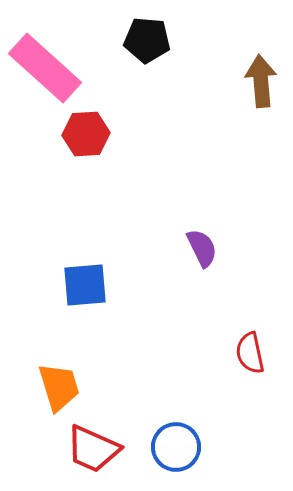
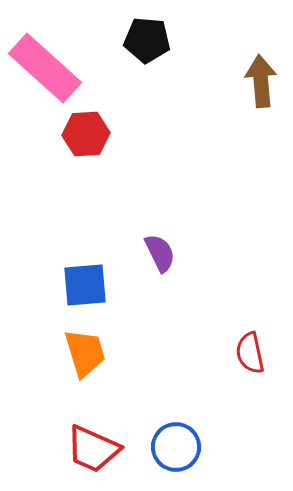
purple semicircle: moved 42 px left, 5 px down
orange trapezoid: moved 26 px right, 34 px up
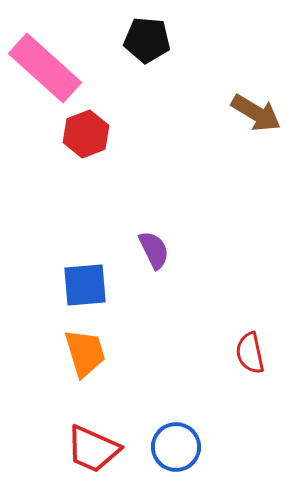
brown arrow: moved 5 px left, 32 px down; rotated 126 degrees clockwise
red hexagon: rotated 18 degrees counterclockwise
purple semicircle: moved 6 px left, 3 px up
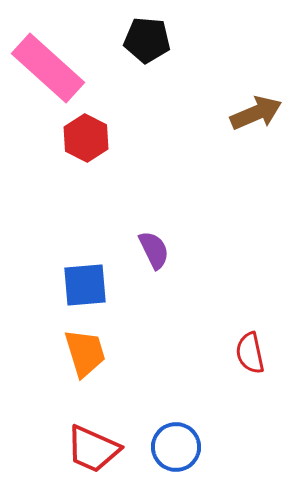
pink rectangle: moved 3 px right
brown arrow: rotated 54 degrees counterclockwise
red hexagon: moved 4 px down; rotated 12 degrees counterclockwise
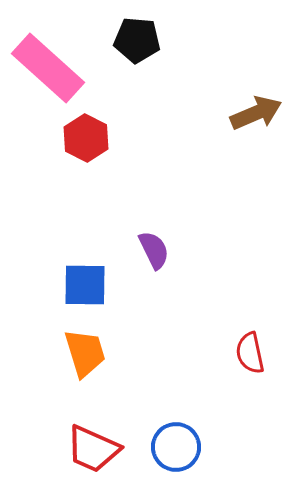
black pentagon: moved 10 px left
blue square: rotated 6 degrees clockwise
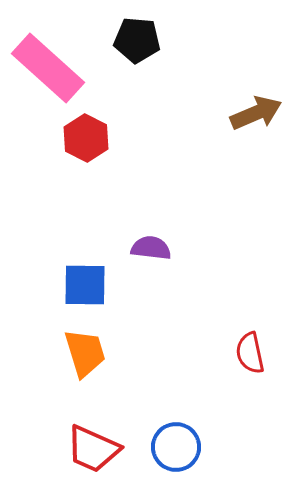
purple semicircle: moved 3 px left, 2 px up; rotated 57 degrees counterclockwise
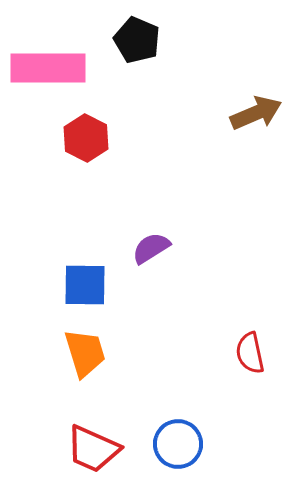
black pentagon: rotated 18 degrees clockwise
pink rectangle: rotated 42 degrees counterclockwise
purple semicircle: rotated 39 degrees counterclockwise
blue circle: moved 2 px right, 3 px up
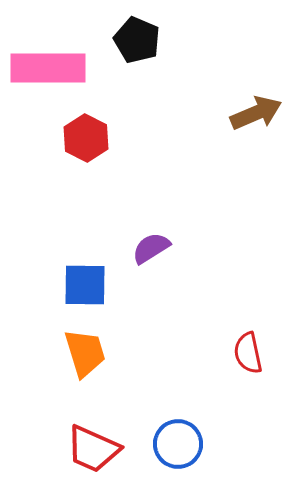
red semicircle: moved 2 px left
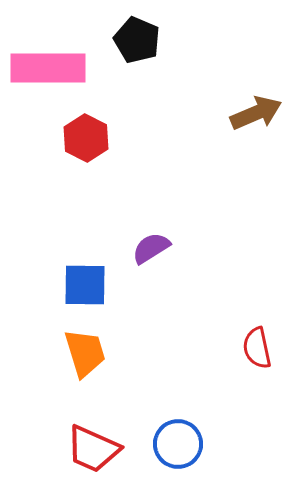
red semicircle: moved 9 px right, 5 px up
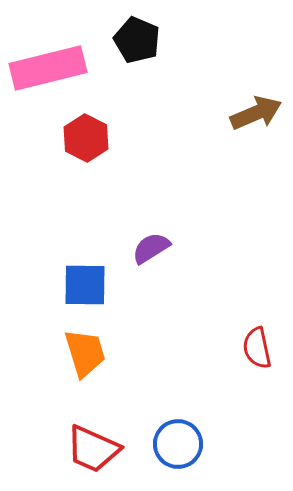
pink rectangle: rotated 14 degrees counterclockwise
